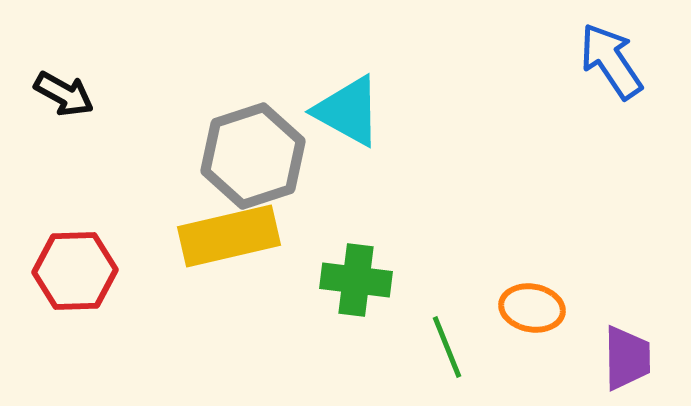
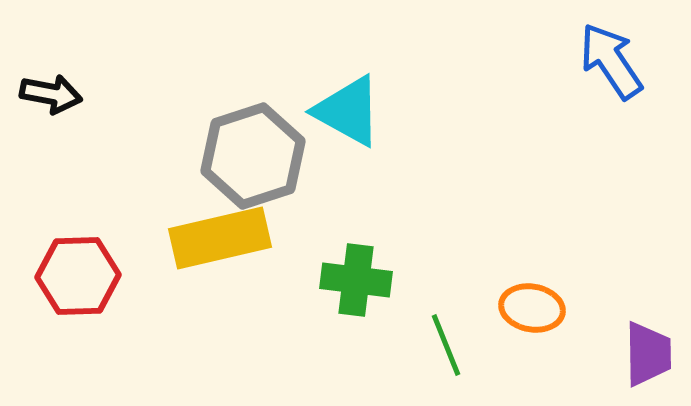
black arrow: moved 13 px left; rotated 18 degrees counterclockwise
yellow rectangle: moved 9 px left, 2 px down
red hexagon: moved 3 px right, 5 px down
green line: moved 1 px left, 2 px up
purple trapezoid: moved 21 px right, 4 px up
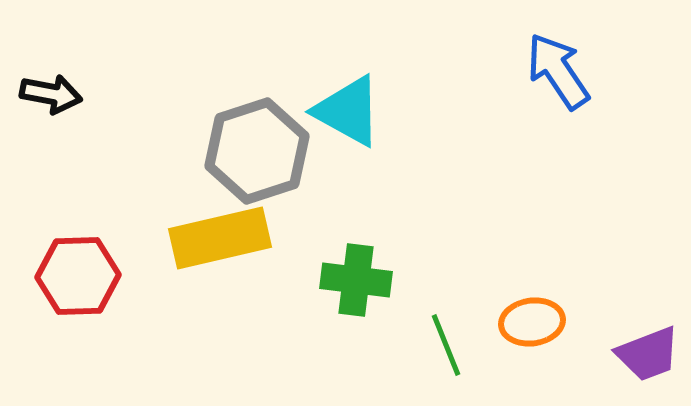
blue arrow: moved 53 px left, 10 px down
gray hexagon: moved 4 px right, 5 px up
orange ellipse: moved 14 px down; rotated 18 degrees counterclockwise
purple trapezoid: rotated 70 degrees clockwise
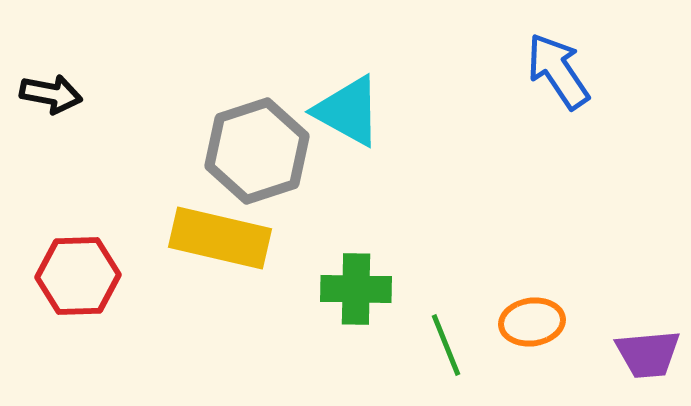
yellow rectangle: rotated 26 degrees clockwise
green cross: moved 9 px down; rotated 6 degrees counterclockwise
purple trapezoid: rotated 16 degrees clockwise
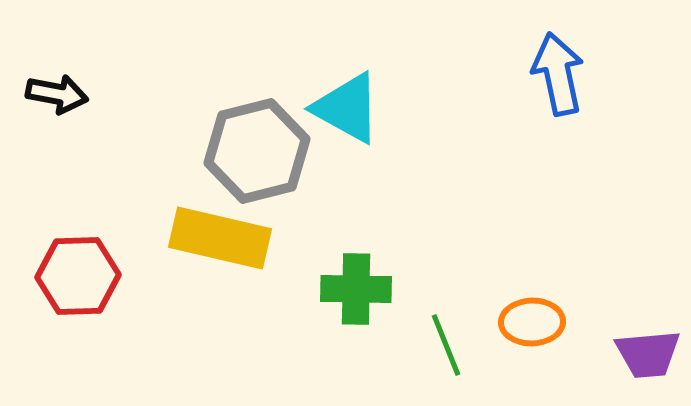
blue arrow: moved 3 px down; rotated 22 degrees clockwise
black arrow: moved 6 px right
cyan triangle: moved 1 px left, 3 px up
gray hexagon: rotated 4 degrees clockwise
orange ellipse: rotated 6 degrees clockwise
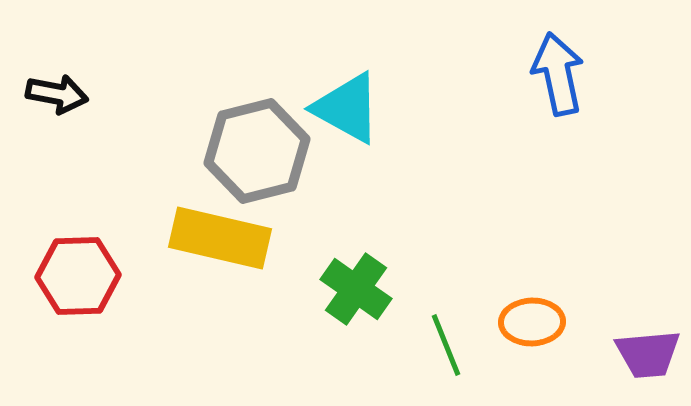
green cross: rotated 34 degrees clockwise
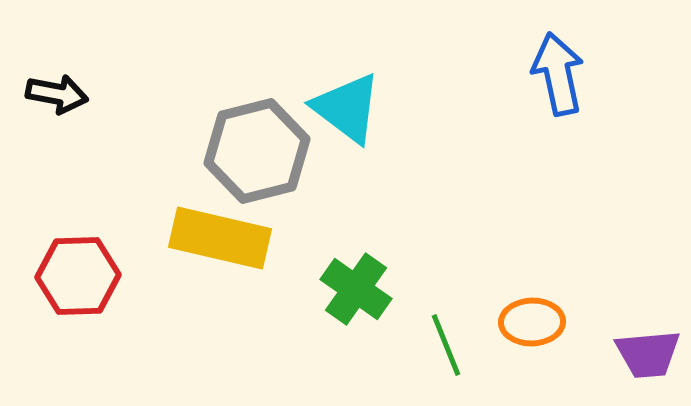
cyan triangle: rotated 8 degrees clockwise
